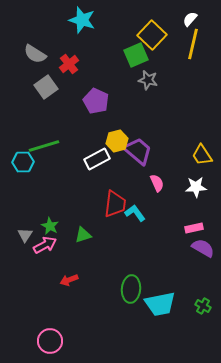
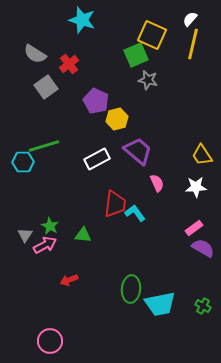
yellow square: rotated 20 degrees counterclockwise
yellow hexagon: moved 22 px up
pink rectangle: rotated 24 degrees counterclockwise
green triangle: rotated 24 degrees clockwise
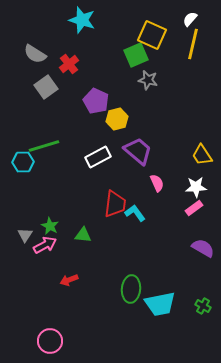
white rectangle: moved 1 px right, 2 px up
pink rectangle: moved 20 px up
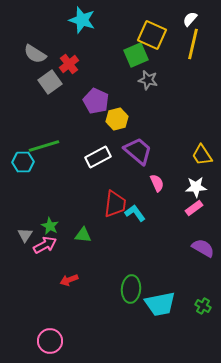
gray square: moved 4 px right, 5 px up
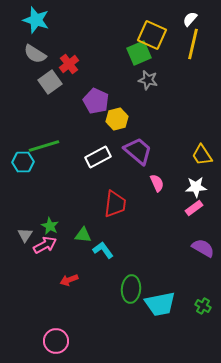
cyan star: moved 46 px left
green square: moved 3 px right, 2 px up
cyan L-shape: moved 32 px left, 37 px down
pink circle: moved 6 px right
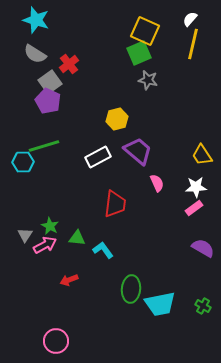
yellow square: moved 7 px left, 4 px up
purple pentagon: moved 48 px left
green triangle: moved 6 px left, 3 px down
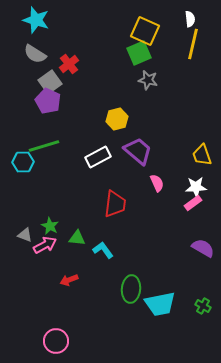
white semicircle: rotated 133 degrees clockwise
yellow trapezoid: rotated 15 degrees clockwise
pink rectangle: moved 1 px left, 5 px up
gray triangle: rotated 42 degrees counterclockwise
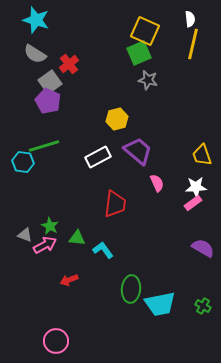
cyan hexagon: rotated 10 degrees clockwise
